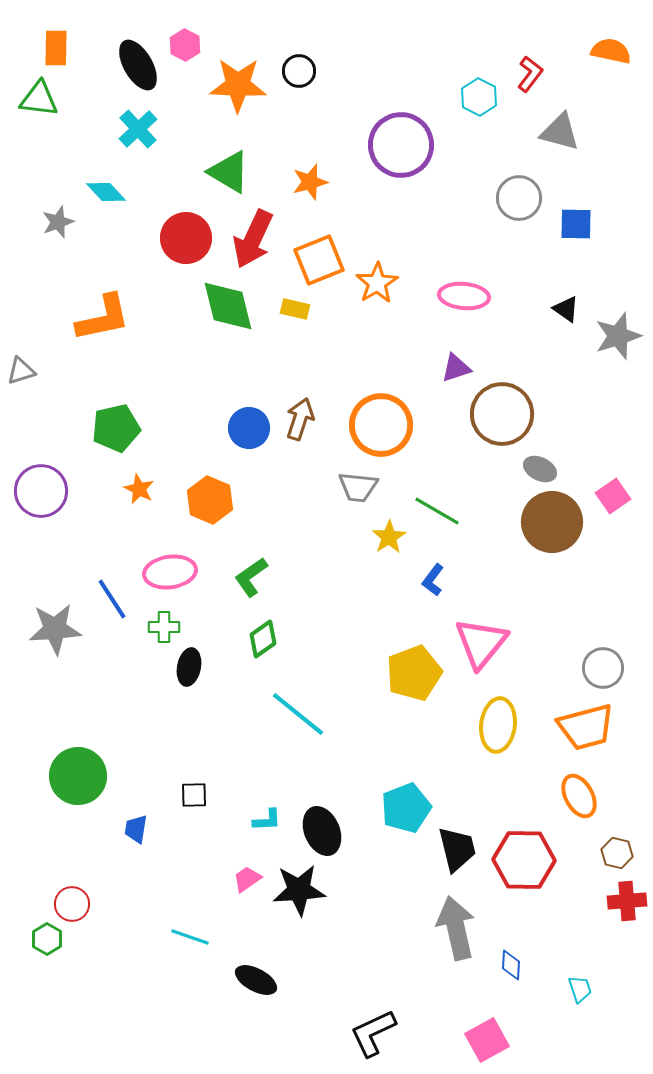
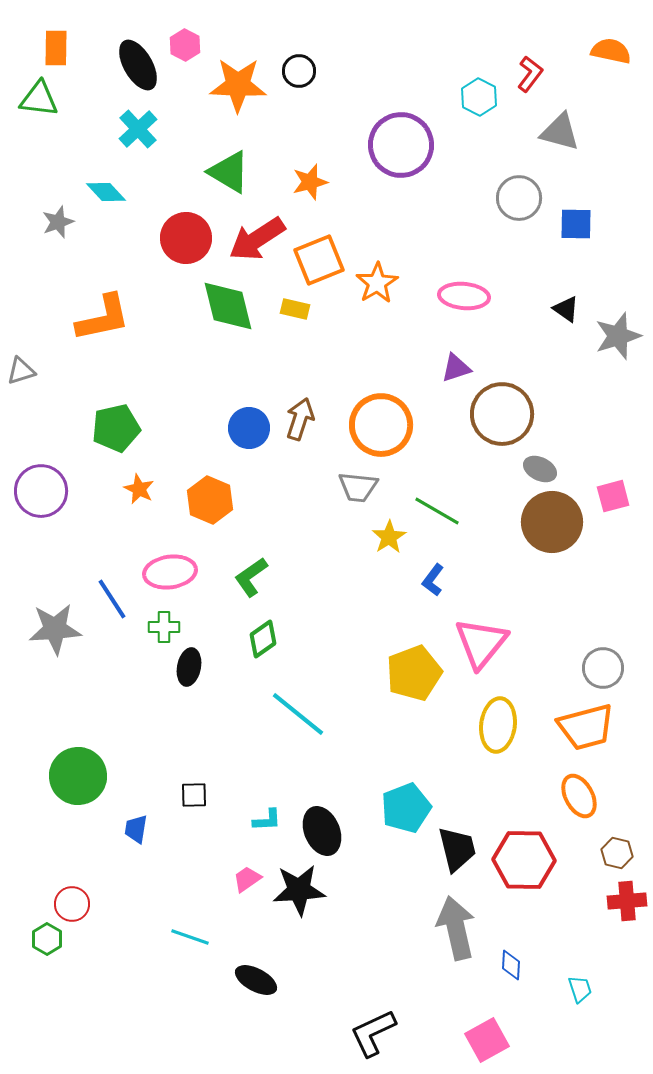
red arrow at (253, 239): moved 4 px right; rotated 32 degrees clockwise
pink square at (613, 496): rotated 20 degrees clockwise
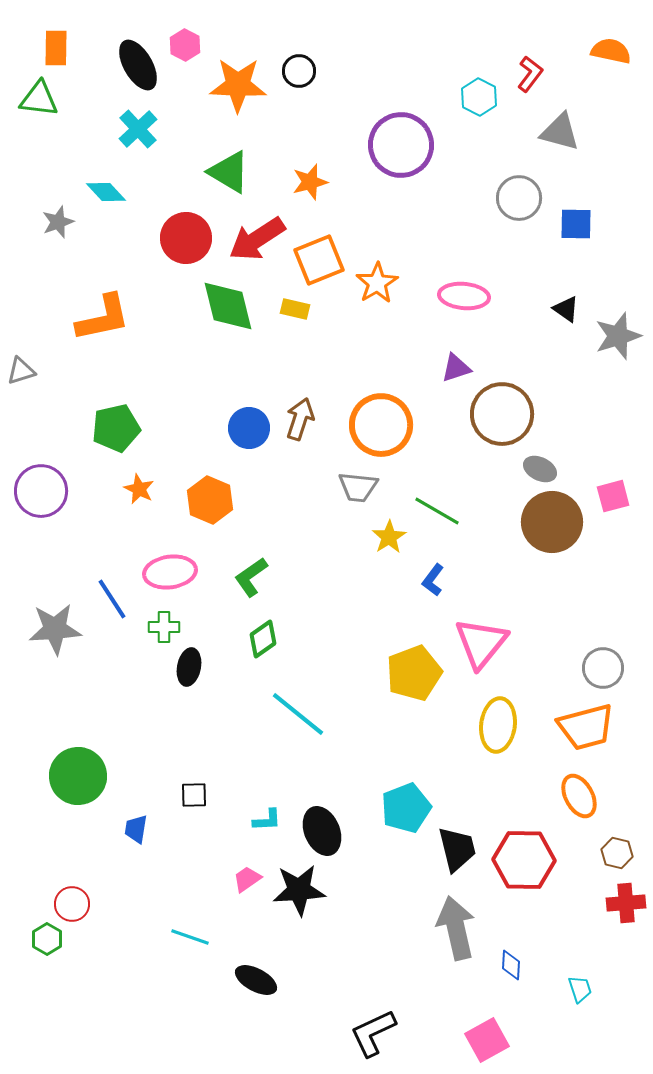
red cross at (627, 901): moved 1 px left, 2 px down
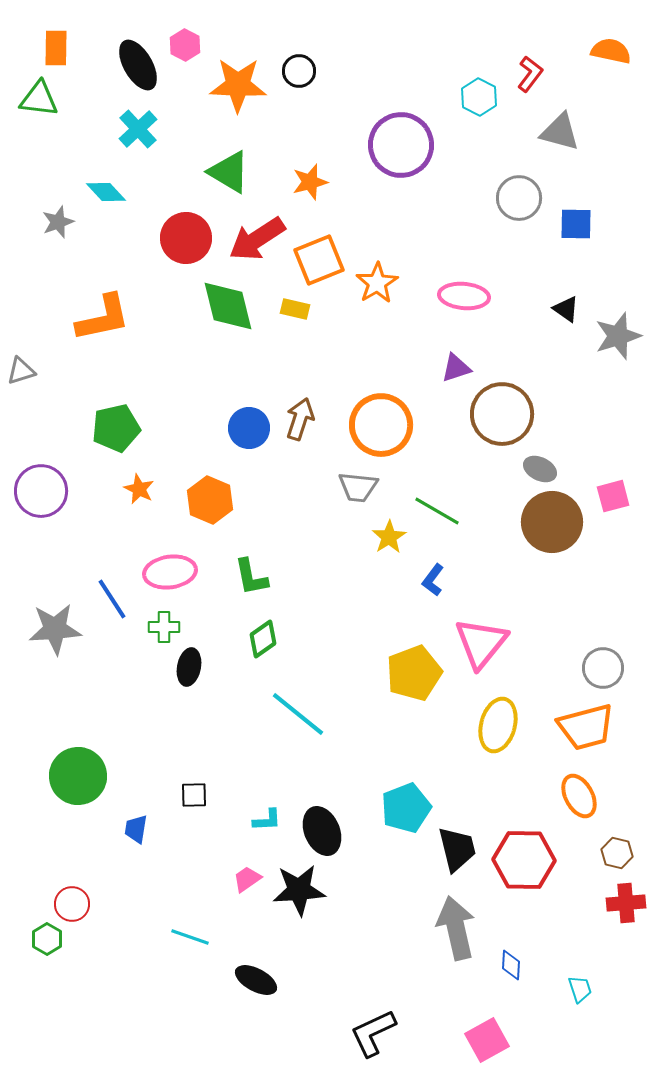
green L-shape at (251, 577): rotated 66 degrees counterclockwise
yellow ellipse at (498, 725): rotated 8 degrees clockwise
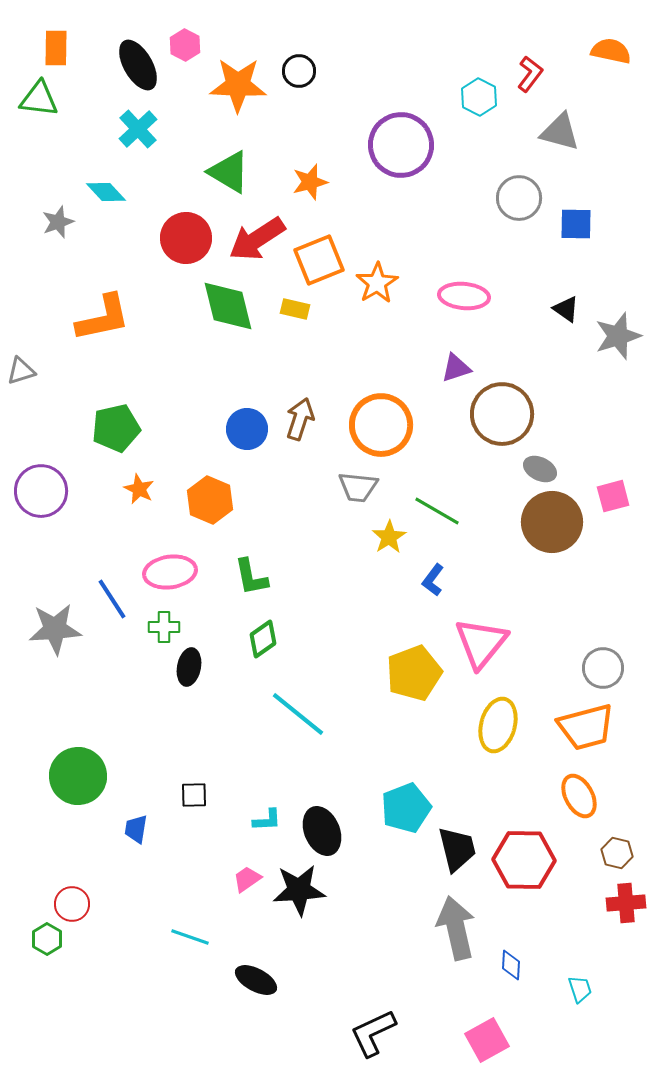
blue circle at (249, 428): moved 2 px left, 1 px down
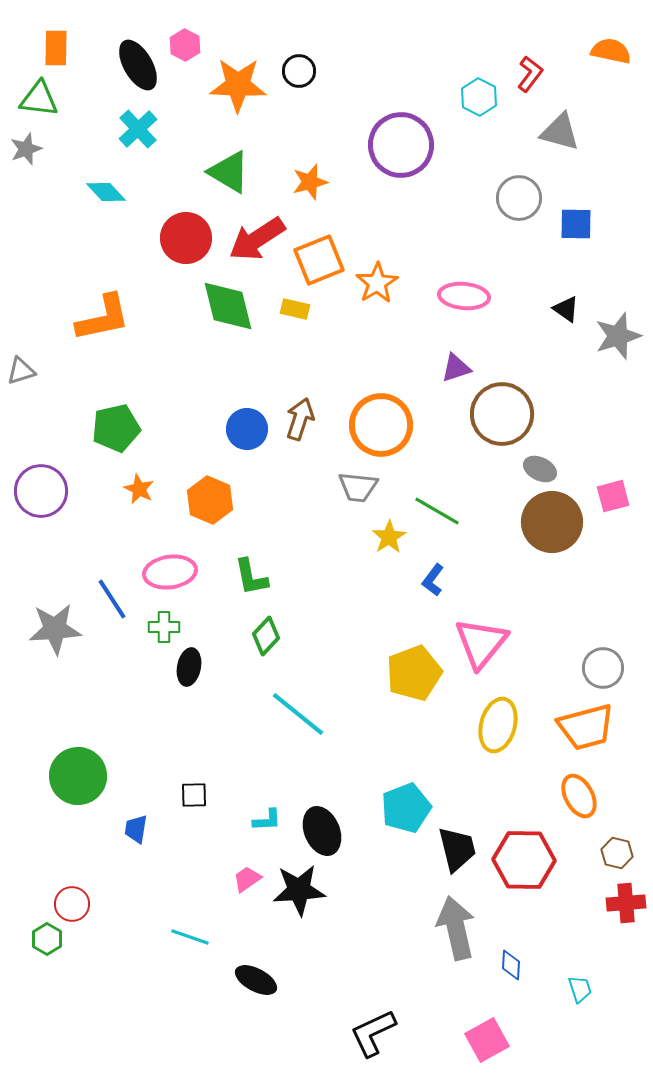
gray star at (58, 222): moved 32 px left, 73 px up
green diamond at (263, 639): moved 3 px right, 3 px up; rotated 12 degrees counterclockwise
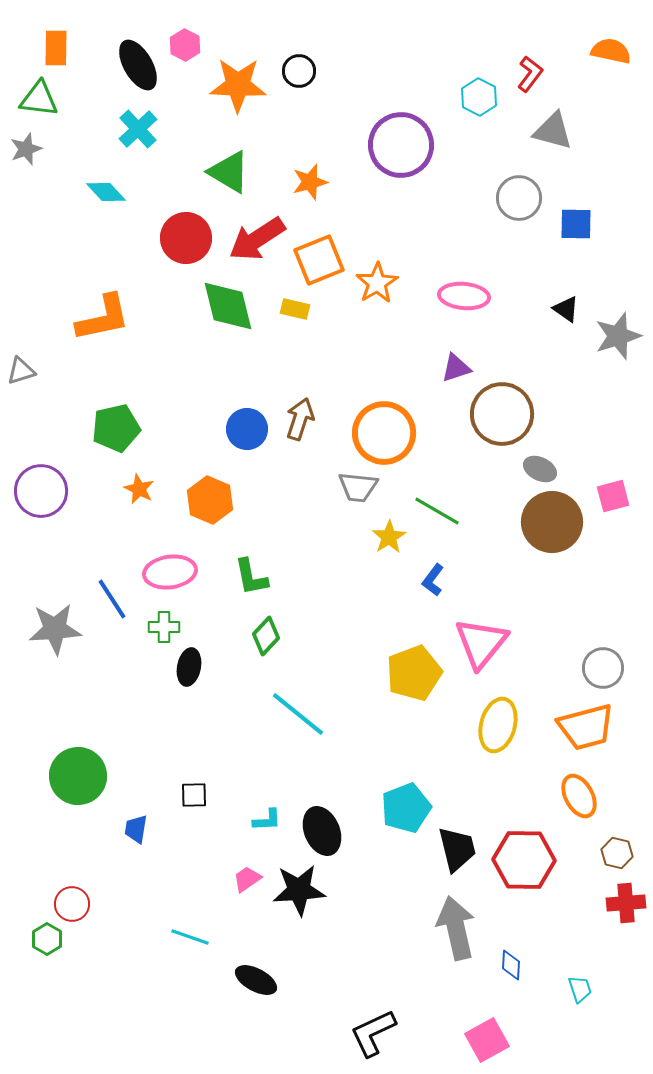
gray triangle at (560, 132): moved 7 px left, 1 px up
orange circle at (381, 425): moved 3 px right, 8 px down
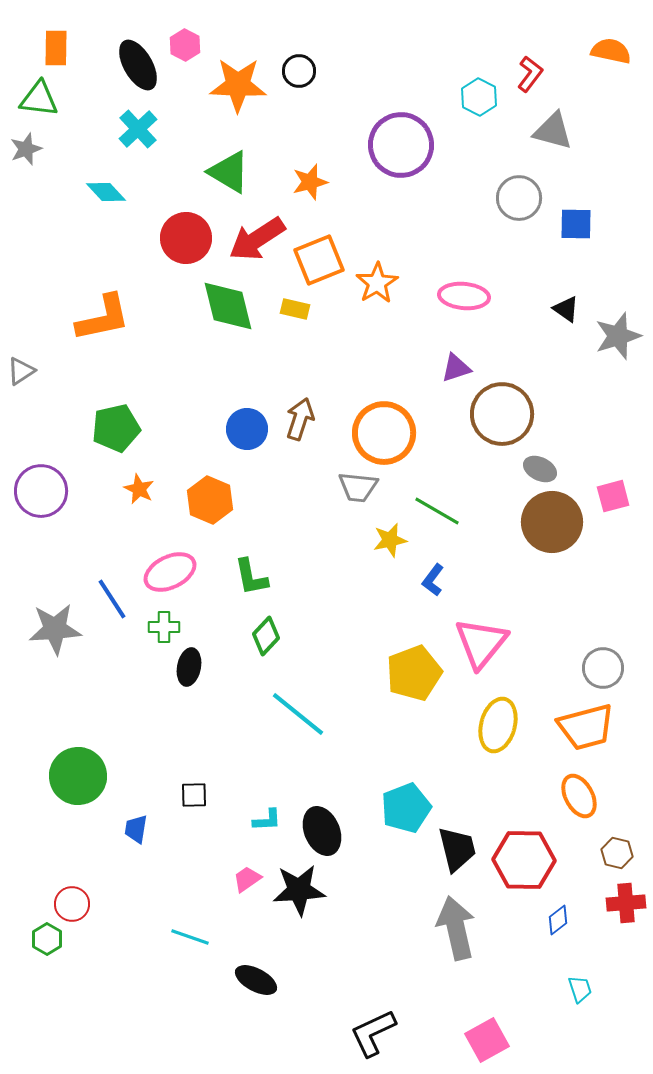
gray triangle at (21, 371): rotated 16 degrees counterclockwise
yellow star at (389, 537): moved 1 px right, 3 px down; rotated 20 degrees clockwise
pink ellipse at (170, 572): rotated 18 degrees counterclockwise
blue diamond at (511, 965): moved 47 px right, 45 px up; rotated 48 degrees clockwise
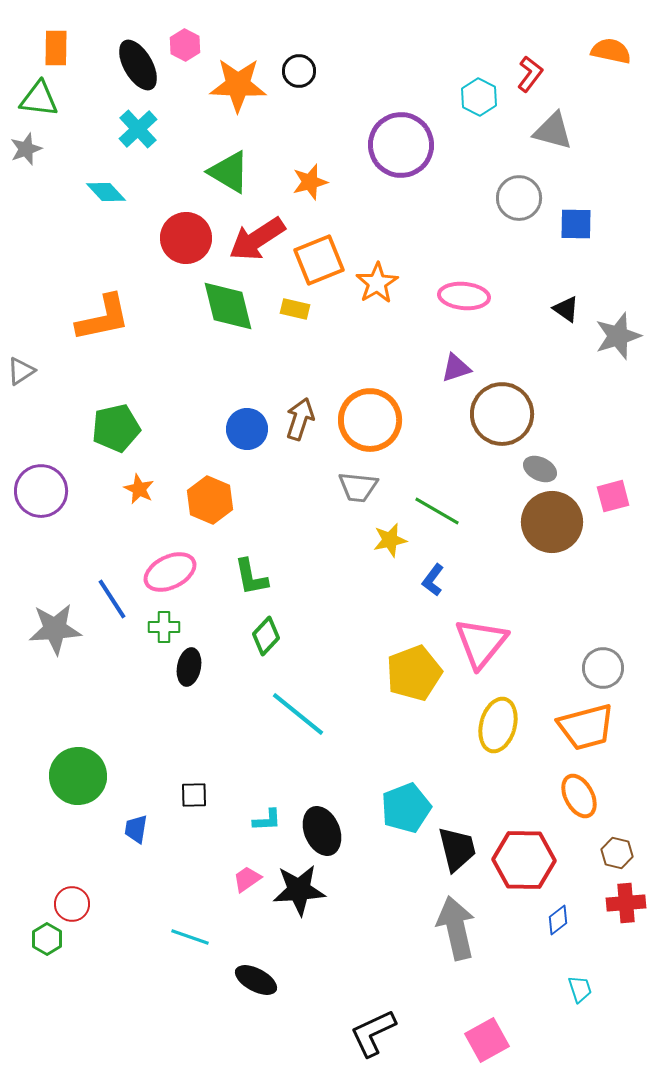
orange circle at (384, 433): moved 14 px left, 13 px up
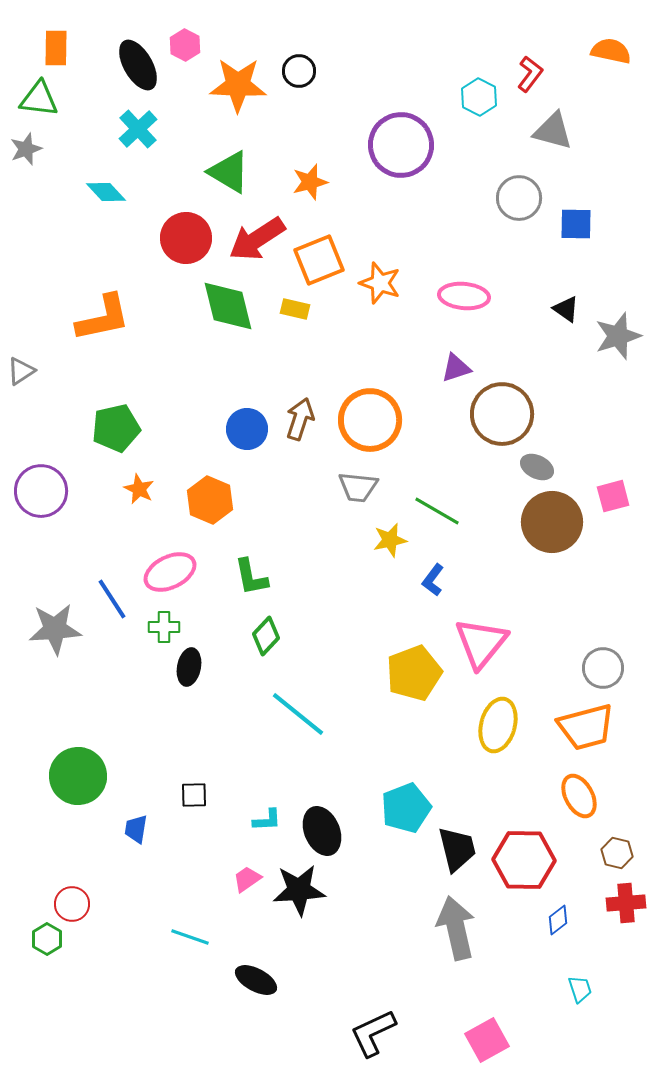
orange star at (377, 283): moved 3 px right; rotated 21 degrees counterclockwise
gray ellipse at (540, 469): moved 3 px left, 2 px up
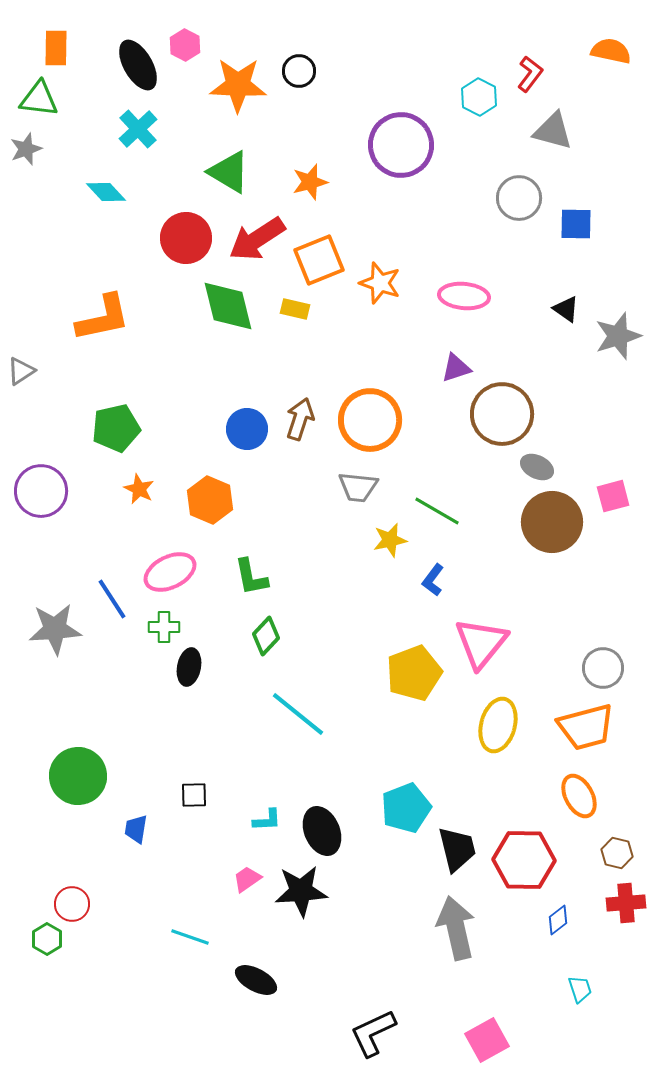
black star at (299, 890): moved 2 px right, 1 px down
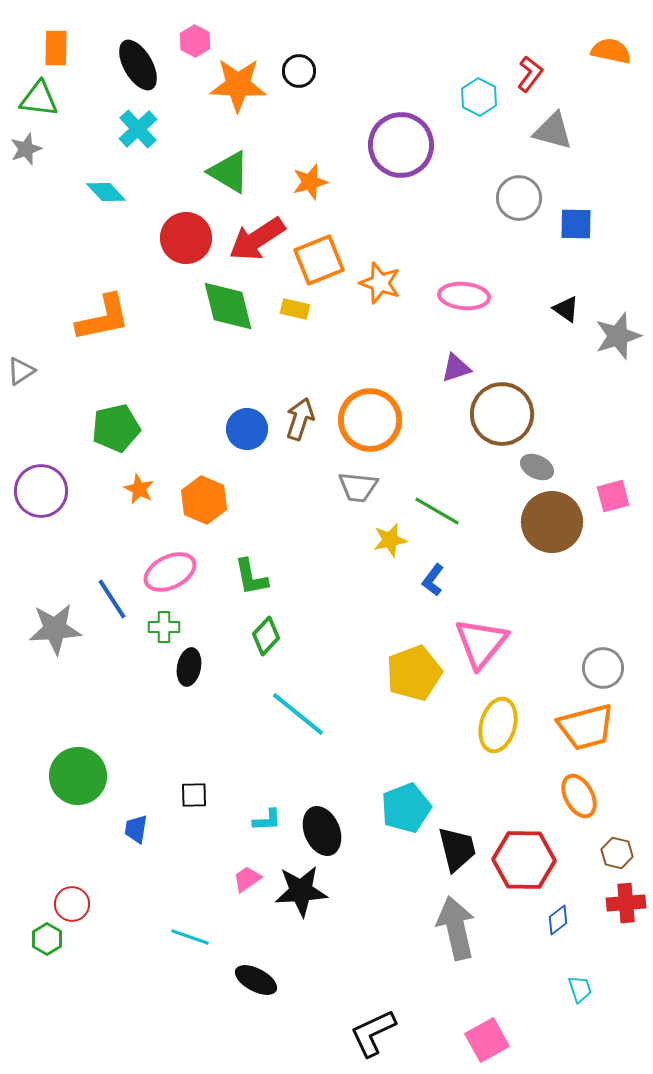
pink hexagon at (185, 45): moved 10 px right, 4 px up
orange hexagon at (210, 500): moved 6 px left
